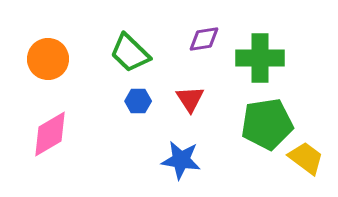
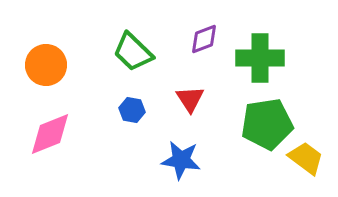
purple diamond: rotated 12 degrees counterclockwise
green trapezoid: moved 3 px right, 1 px up
orange circle: moved 2 px left, 6 px down
blue hexagon: moved 6 px left, 9 px down; rotated 10 degrees clockwise
pink diamond: rotated 9 degrees clockwise
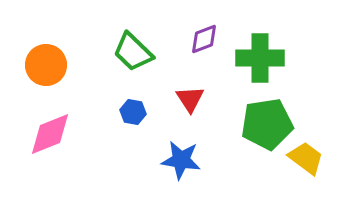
blue hexagon: moved 1 px right, 2 px down
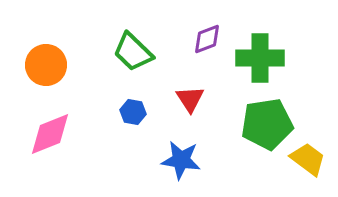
purple diamond: moved 3 px right
yellow trapezoid: moved 2 px right, 1 px down
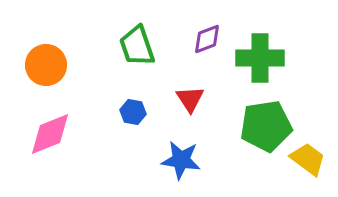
green trapezoid: moved 4 px right, 6 px up; rotated 27 degrees clockwise
green pentagon: moved 1 px left, 2 px down
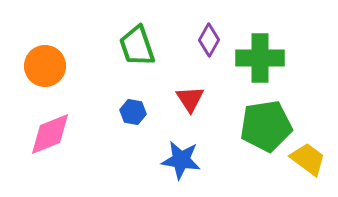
purple diamond: moved 2 px right, 1 px down; rotated 40 degrees counterclockwise
orange circle: moved 1 px left, 1 px down
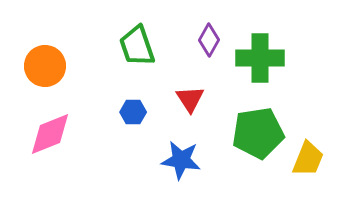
blue hexagon: rotated 10 degrees counterclockwise
green pentagon: moved 8 px left, 7 px down
yellow trapezoid: rotated 75 degrees clockwise
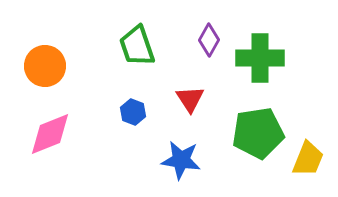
blue hexagon: rotated 20 degrees clockwise
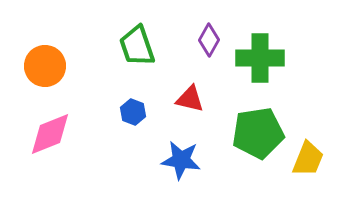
red triangle: rotated 44 degrees counterclockwise
